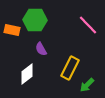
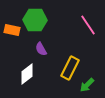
pink line: rotated 10 degrees clockwise
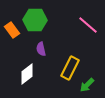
pink line: rotated 15 degrees counterclockwise
orange rectangle: rotated 42 degrees clockwise
purple semicircle: rotated 16 degrees clockwise
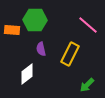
orange rectangle: rotated 49 degrees counterclockwise
yellow rectangle: moved 14 px up
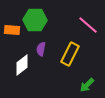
purple semicircle: rotated 24 degrees clockwise
white diamond: moved 5 px left, 9 px up
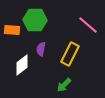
green arrow: moved 23 px left
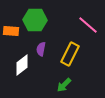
orange rectangle: moved 1 px left, 1 px down
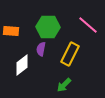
green hexagon: moved 13 px right, 7 px down
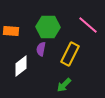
white diamond: moved 1 px left, 1 px down
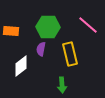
yellow rectangle: rotated 40 degrees counterclockwise
green arrow: moved 2 px left; rotated 49 degrees counterclockwise
